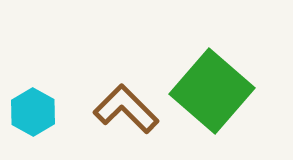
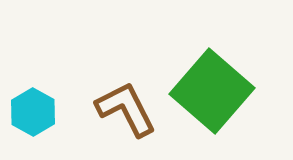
brown L-shape: rotated 18 degrees clockwise
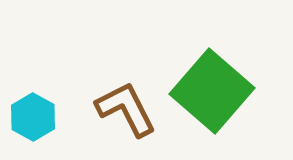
cyan hexagon: moved 5 px down
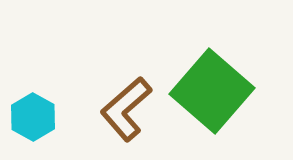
brown L-shape: rotated 104 degrees counterclockwise
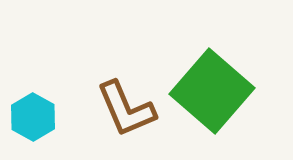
brown L-shape: rotated 72 degrees counterclockwise
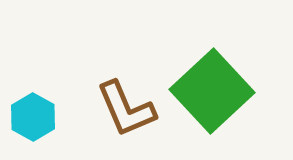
green square: rotated 6 degrees clockwise
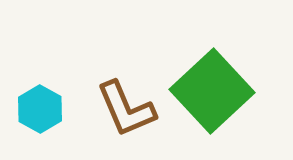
cyan hexagon: moved 7 px right, 8 px up
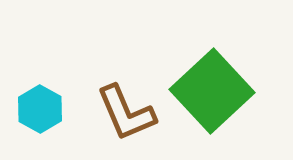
brown L-shape: moved 4 px down
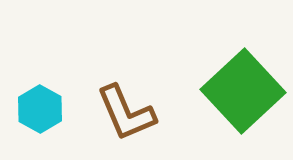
green square: moved 31 px right
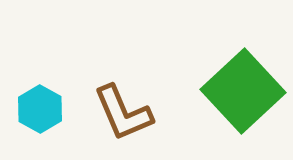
brown L-shape: moved 3 px left
